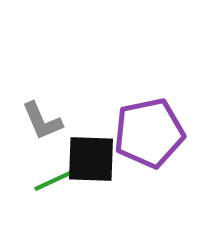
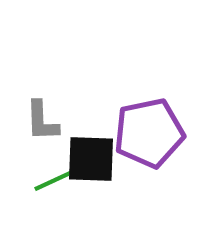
gray L-shape: rotated 21 degrees clockwise
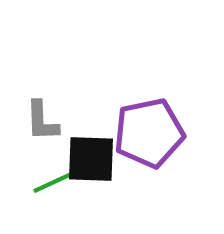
green line: moved 1 px left, 2 px down
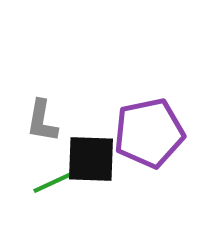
gray L-shape: rotated 12 degrees clockwise
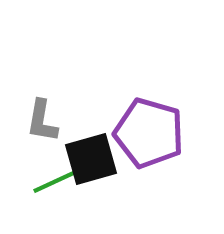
purple pentagon: rotated 28 degrees clockwise
black square: rotated 18 degrees counterclockwise
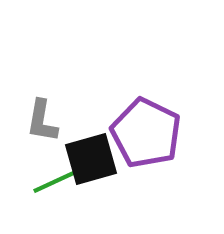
purple pentagon: moved 3 px left; rotated 10 degrees clockwise
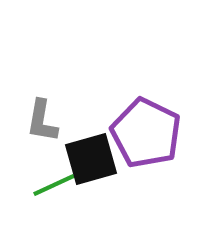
green line: moved 3 px down
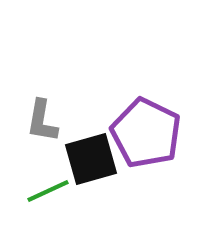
green line: moved 6 px left, 6 px down
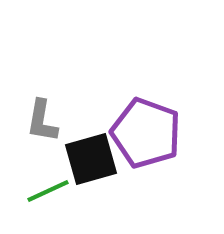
purple pentagon: rotated 6 degrees counterclockwise
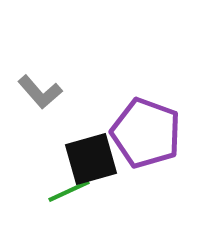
gray L-shape: moved 2 px left, 29 px up; rotated 51 degrees counterclockwise
green line: moved 21 px right
